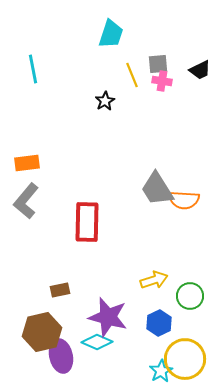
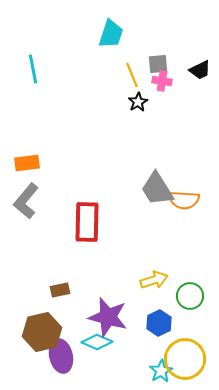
black star: moved 33 px right, 1 px down
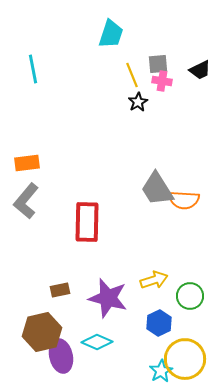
purple star: moved 19 px up
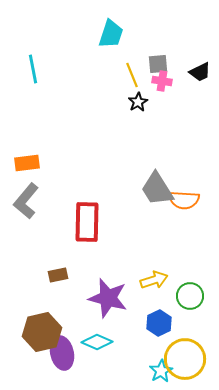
black trapezoid: moved 2 px down
brown rectangle: moved 2 px left, 15 px up
purple ellipse: moved 1 px right, 3 px up
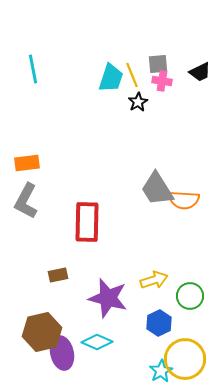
cyan trapezoid: moved 44 px down
gray L-shape: rotated 12 degrees counterclockwise
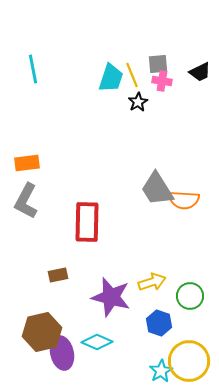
yellow arrow: moved 2 px left, 2 px down
purple star: moved 3 px right, 1 px up
blue hexagon: rotated 15 degrees counterclockwise
yellow circle: moved 4 px right, 2 px down
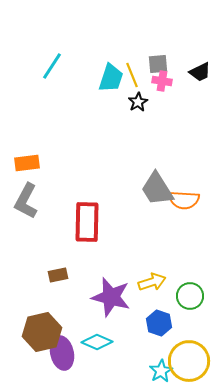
cyan line: moved 19 px right, 3 px up; rotated 44 degrees clockwise
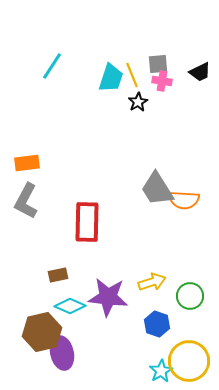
purple star: moved 3 px left; rotated 9 degrees counterclockwise
blue hexagon: moved 2 px left, 1 px down
cyan diamond: moved 27 px left, 36 px up
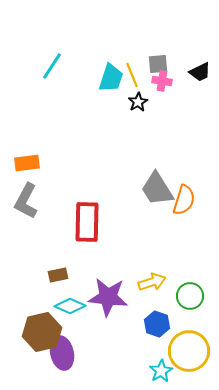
orange semicircle: rotated 76 degrees counterclockwise
yellow circle: moved 10 px up
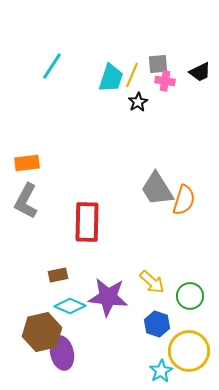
yellow line: rotated 45 degrees clockwise
pink cross: moved 3 px right
yellow arrow: rotated 60 degrees clockwise
